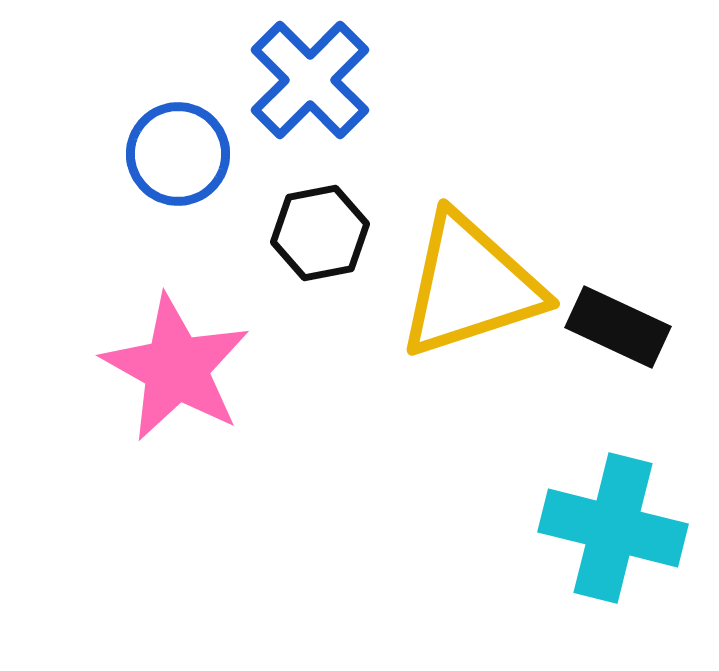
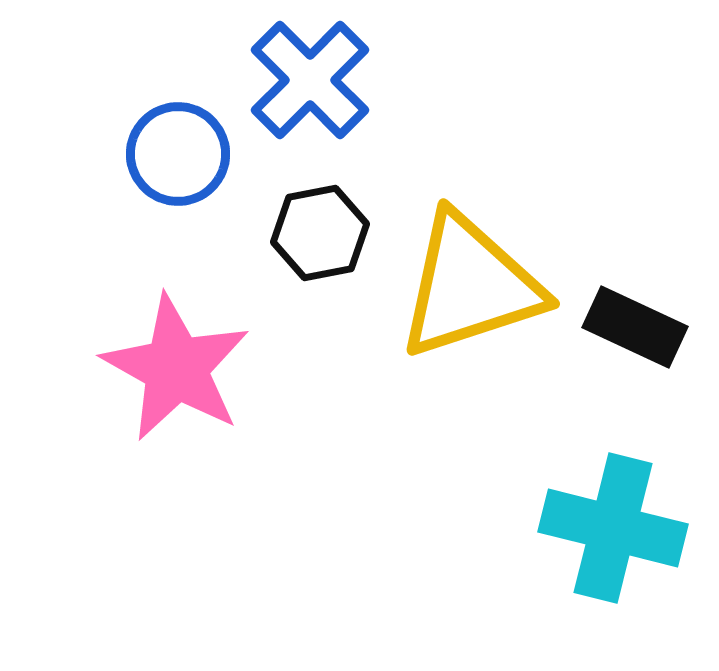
black rectangle: moved 17 px right
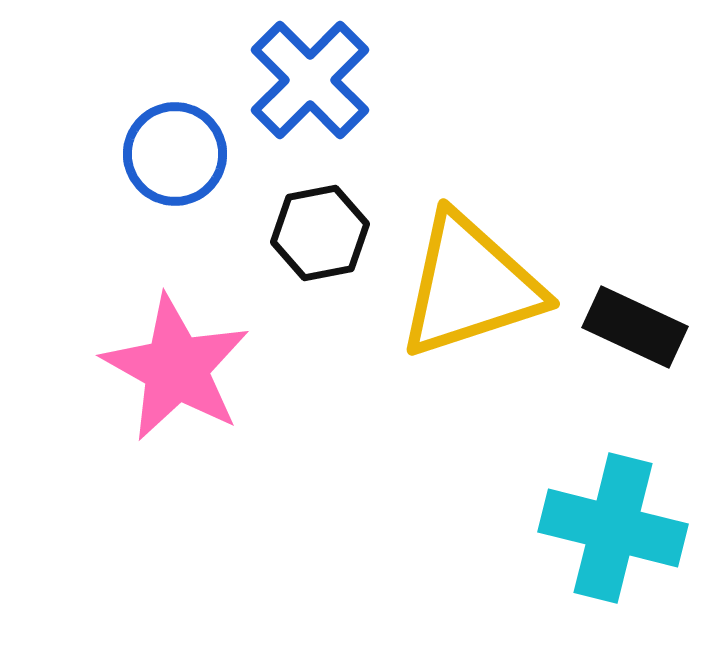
blue circle: moved 3 px left
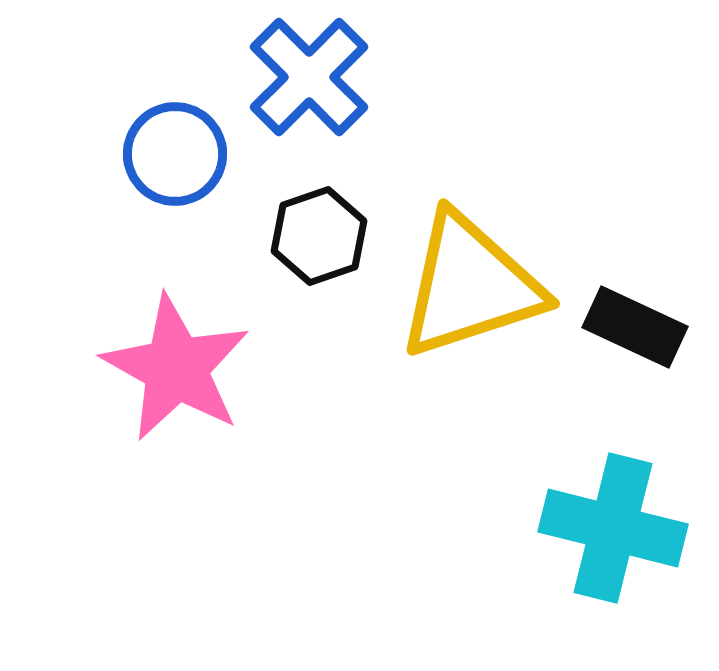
blue cross: moved 1 px left, 3 px up
black hexagon: moved 1 px left, 3 px down; rotated 8 degrees counterclockwise
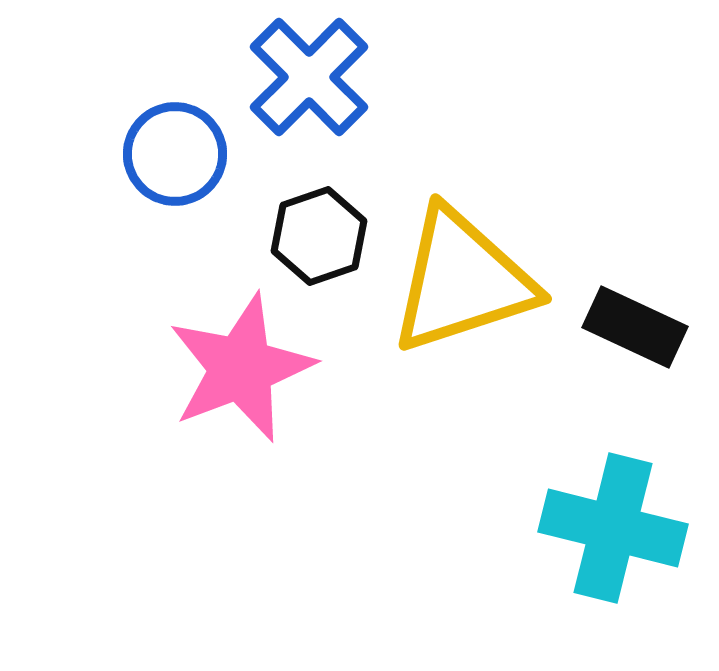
yellow triangle: moved 8 px left, 5 px up
pink star: moved 65 px right; rotated 22 degrees clockwise
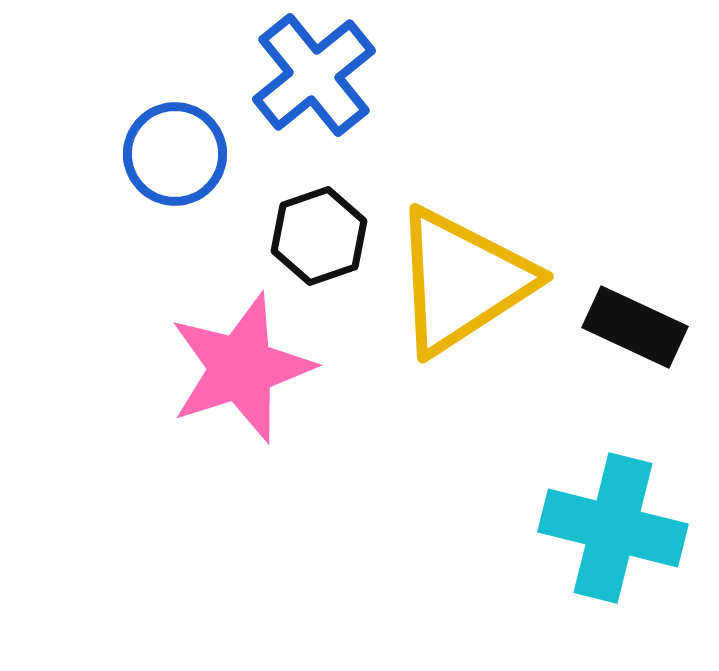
blue cross: moved 5 px right, 2 px up; rotated 6 degrees clockwise
yellow triangle: rotated 15 degrees counterclockwise
pink star: rotated 3 degrees clockwise
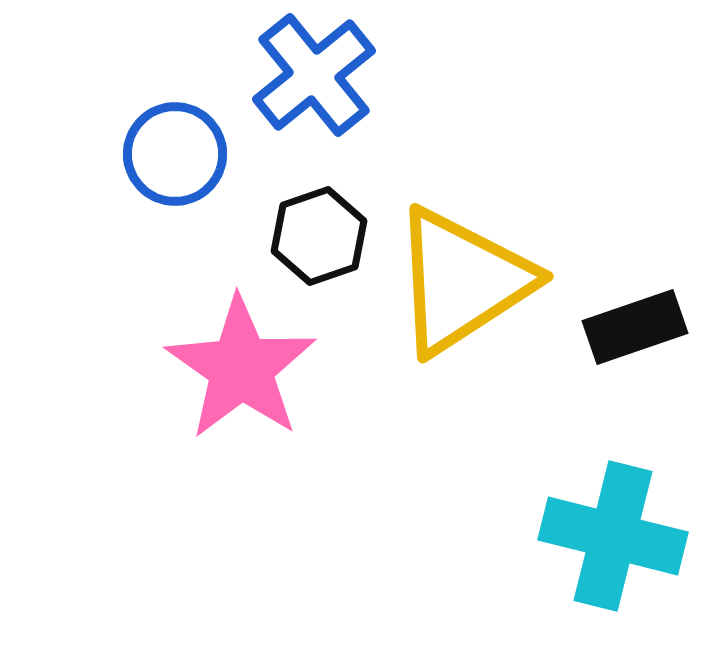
black rectangle: rotated 44 degrees counterclockwise
pink star: rotated 19 degrees counterclockwise
cyan cross: moved 8 px down
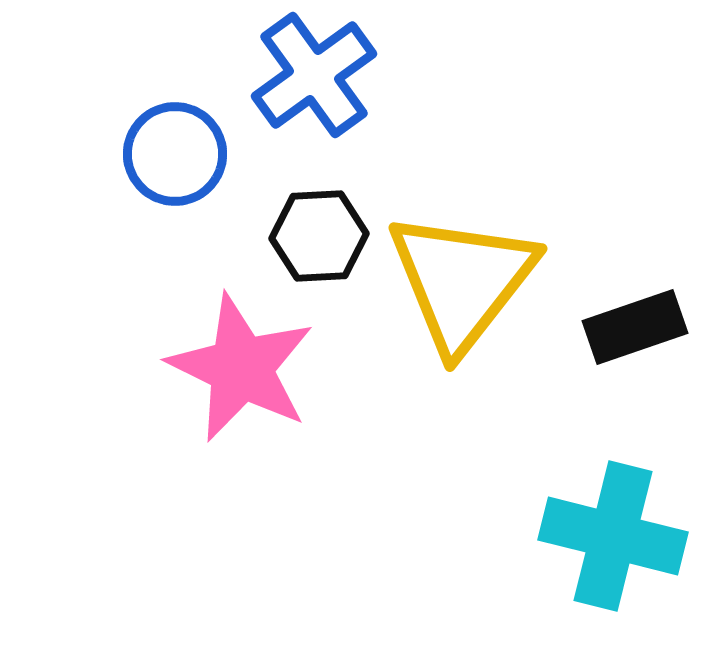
blue cross: rotated 3 degrees clockwise
black hexagon: rotated 16 degrees clockwise
yellow triangle: rotated 19 degrees counterclockwise
pink star: rotated 9 degrees counterclockwise
